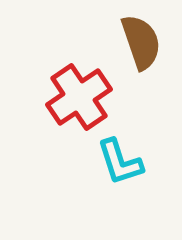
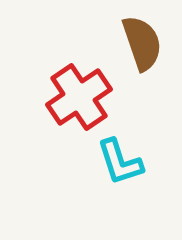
brown semicircle: moved 1 px right, 1 px down
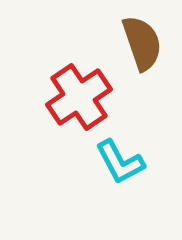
cyan L-shape: rotated 10 degrees counterclockwise
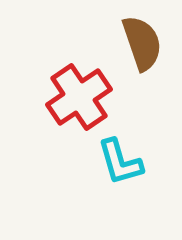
cyan L-shape: rotated 12 degrees clockwise
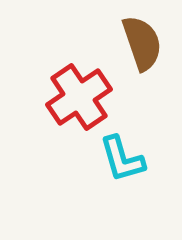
cyan L-shape: moved 2 px right, 3 px up
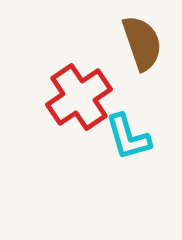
cyan L-shape: moved 6 px right, 22 px up
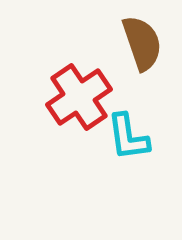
cyan L-shape: rotated 8 degrees clockwise
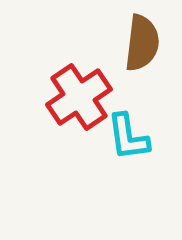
brown semicircle: rotated 26 degrees clockwise
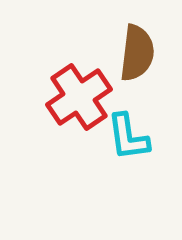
brown semicircle: moved 5 px left, 10 px down
